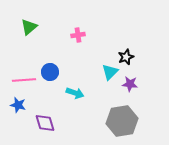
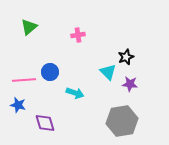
cyan triangle: moved 2 px left; rotated 30 degrees counterclockwise
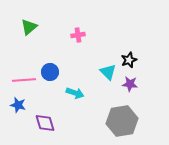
black star: moved 3 px right, 3 px down
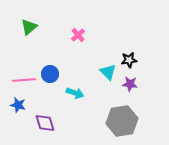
pink cross: rotated 32 degrees counterclockwise
black star: rotated 14 degrees clockwise
blue circle: moved 2 px down
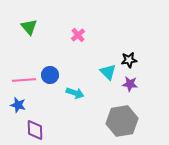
green triangle: rotated 30 degrees counterclockwise
blue circle: moved 1 px down
purple diamond: moved 10 px left, 7 px down; rotated 15 degrees clockwise
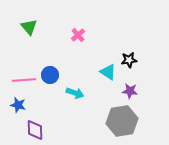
cyan triangle: rotated 12 degrees counterclockwise
purple star: moved 7 px down
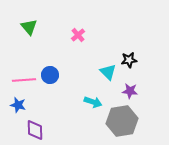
cyan triangle: rotated 12 degrees clockwise
cyan arrow: moved 18 px right, 9 px down
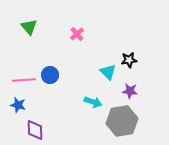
pink cross: moved 1 px left, 1 px up
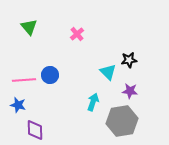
cyan arrow: rotated 90 degrees counterclockwise
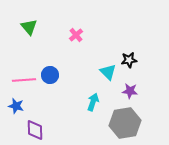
pink cross: moved 1 px left, 1 px down
blue star: moved 2 px left, 1 px down
gray hexagon: moved 3 px right, 2 px down
